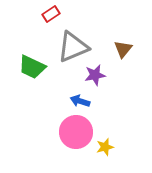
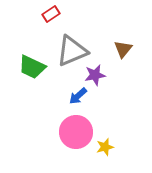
gray triangle: moved 1 px left, 4 px down
blue arrow: moved 2 px left, 5 px up; rotated 60 degrees counterclockwise
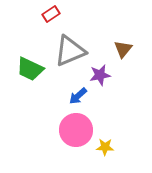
gray triangle: moved 2 px left
green trapezoid: moved 2 px left, 2 px down
purple star: moved 5 px right
pink circle: moved 2 px up
yellow star: rotated 18 degrees clockwise
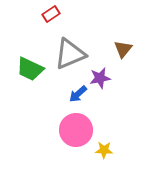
gray triangle: moved 3 px down
purple star: moved 3 px down
blue arrow: moved 2 px up
yellow star: moved 1 px left, 3 px down
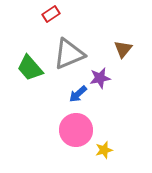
gray triangle: moved 1 px left
green trapezoid: moved 1 px up; rotated 24 degrees clockwise
yellow star: rotated 18 degrees counterclockwise
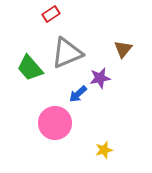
gray triangle: moved 2 px left, 1 px up
pink circle: moved 21 px left, 7 px up
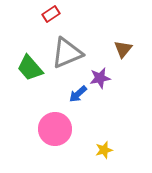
pink circle: moved 6 px down
